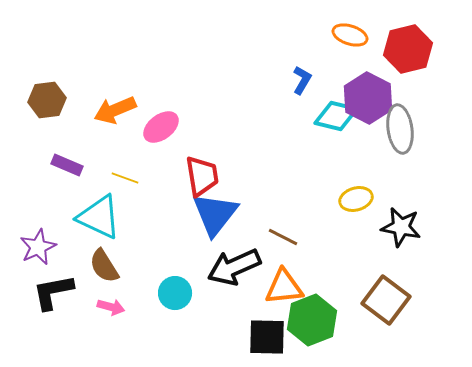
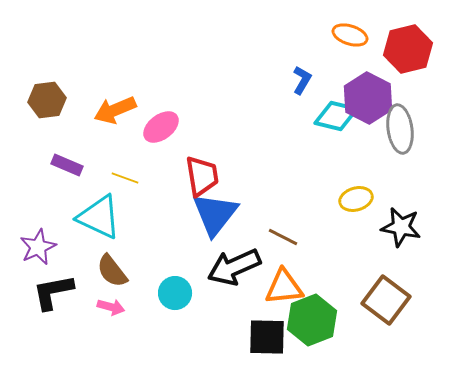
brown semicircle: moved 8 px right, 5 px down; rotated 6 degrees counterclockwise
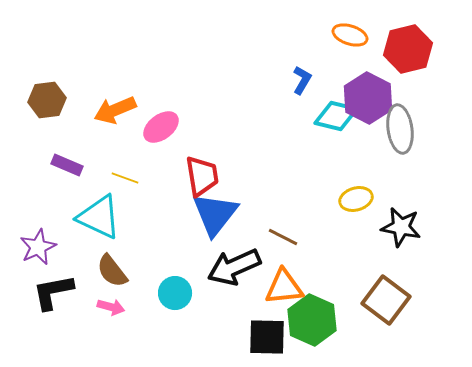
green hexagon: rotated 15 degrees counterclockwise
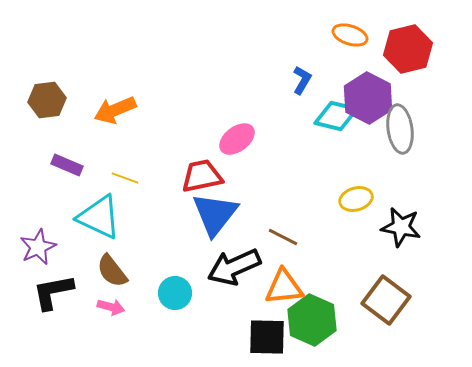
pink ellipse: moved 76 px right, 12 px down
red trapezoid: rotated 93 degrees counterclockwise
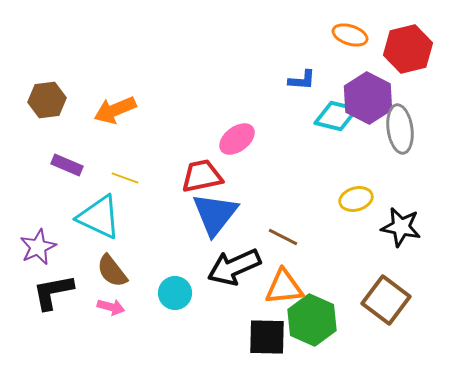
blue L-shape: rotated 64 degrees clockwise
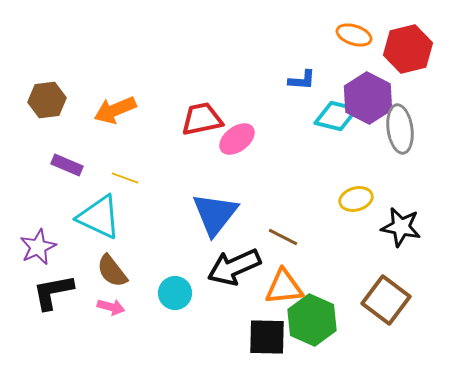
orange ellipse: moved 4 px right
red trapezoid: moved 57 px up
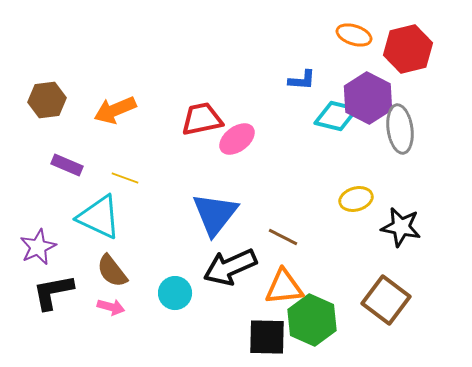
black arrow: moved 4 px left
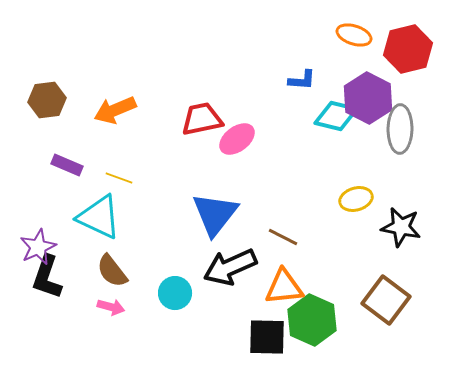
gray ellipse: rotated 9 degrees clockwise
yellow line: moved 6 px left
black L-shape: moved 6 px left, 15 px up; rotated 60 degrees counterclockwise
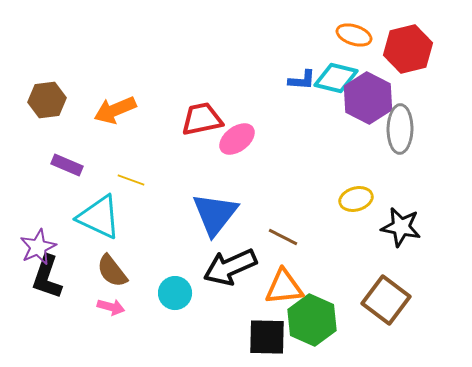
cyan diamond: moved 38 px up
yellow line: moved 12 px right, 2 px down
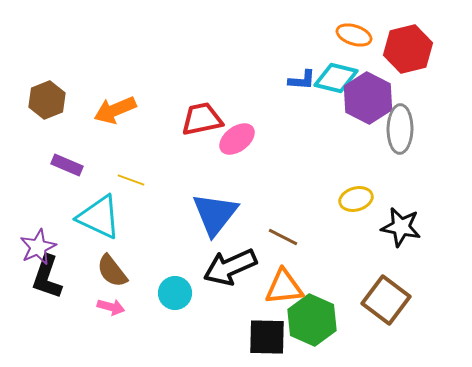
brown hexagon: rotated 15 degrees counterclockwise
